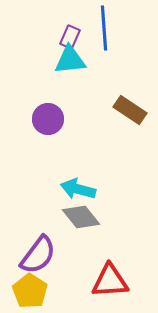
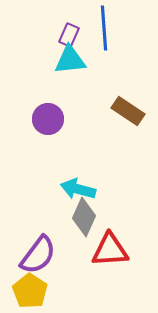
purple rectangle: moved 1 px left, 2 px up
brown rectangle: moved 2 px left, 1 px down
gray diamond: moved 3 px right; rotated 63 degrees clockwise
red triangle: moved 31 px up
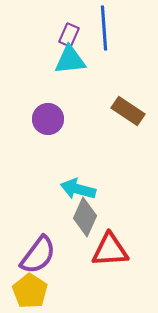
gray diamond: moved 1 px right
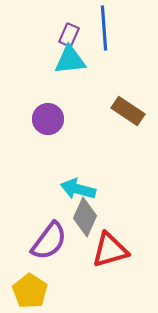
red triangle: rotated 12 degrees counterclockwise
purple semicircle: moved 11 px right, 14 px up
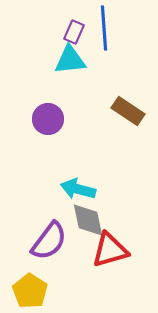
purple rectangle: moved 5 px right, 3 px up
gray diamond: moved 3 px right, 3 px down; rotated 36 degrees counterclockwise
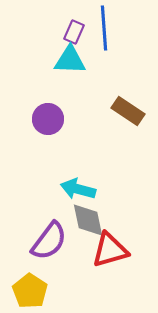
cyan triangle: rotated 8 degrees clockwise
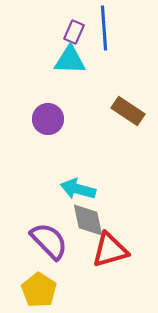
purple semicircle: rotated 81 degrees counterclockwise
yellow pentagon: moved 9 px right, 1 px up
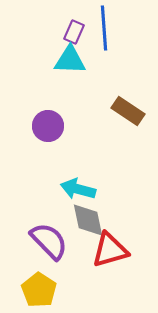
purple circle: moved 7 px down
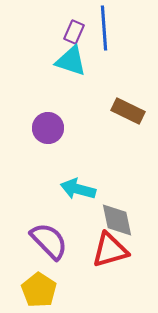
cyan triangle: moved 1 px right, 1 px down; rotated 16 degrees clockwise
brown rectangle: rotated 8 degrees counterclockwise
purple circle: moved 2 px down
gray diamond: moved 29 px right
